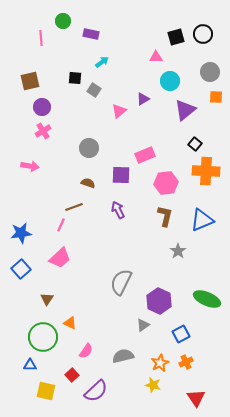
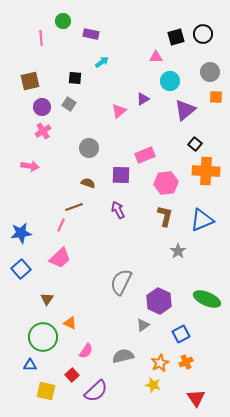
gray square at (94, 90): moved 25 px left, 14 px down
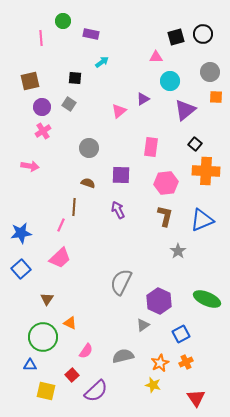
pink rectangle at (145, 155): moved 6 px right, 8 px up; rotated 60 degrees counterclockwise
brown line at (74, 207): rotated 66 degrees counterclockwise
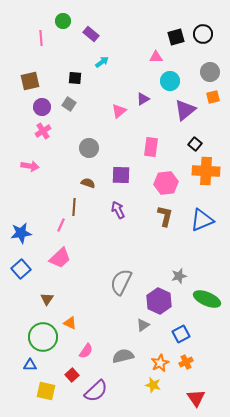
purple rectangle at (91, 34): rotated 28 degrees clockwise
orange square at (216, 97): moved 3 px left; rotated 16 degrees counterclockwise
gray star at (178, 251): moved 1 px right, 25 px down; rotated 21 degrees clockwise
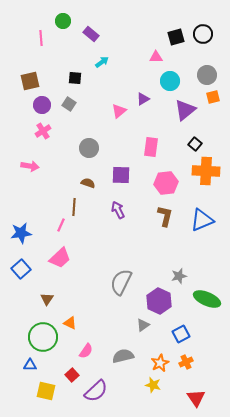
gray circle at (210, 72): moved 3 px left, 3 px down
purple circle at (42, 107): moved 2 px up
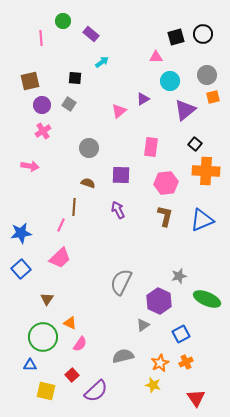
pink semicircle at (86, 351): moved 6 px left, 7 px up
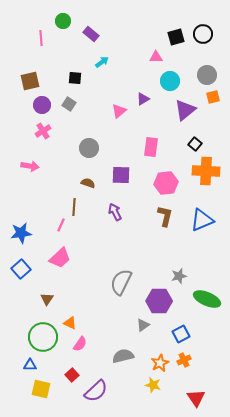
purple arrow at (118, 210): moved 3 px left, 2 px down
purple hexagon at (159, 301): rotated 25 degrees counterclockwise
orange cross at (186, 362): moved 2 px left, 2 px up
yellow square at (46, 391): moved 5 px left, 2 px up
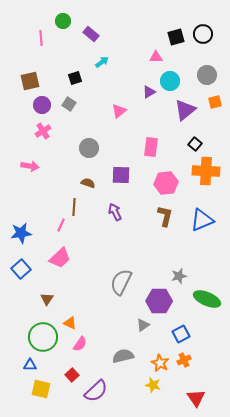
black square at (75, 78): rotated 24 degrees counterclockwise
orange square at (213, 97): moved 2 px right, 5 px down
purple triangle at (143, 99): moved 6 px right, 7 px up
orange star at (160, 363): rotated 18 degrees counterclockwise
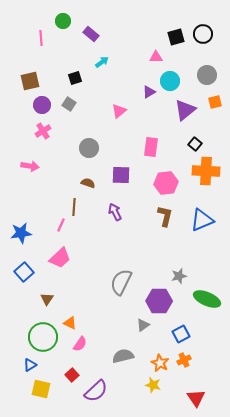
blue square at (21, 269): moved 3 px right, 3 px down
blue triangle at (30, 365): rotated 32 degrees counterclockwise
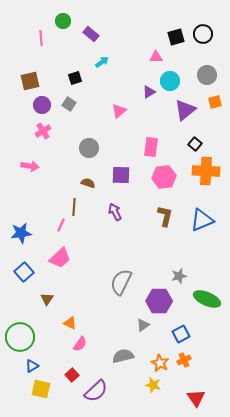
pink hexagon at (166, 183): moved 2 px left, 6 px up
green circle at (43, 337): moved 23 px left
blue triangle at (30, 365): moved 2 px right, 1 px down
